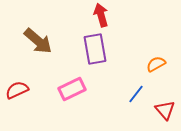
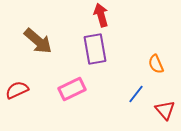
orange semicircle: rotated 84 degrees counterclockwise
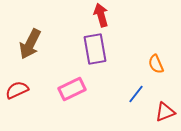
brown arrow: moved 8 px left, 3 px down; rotated 76 degrees clockwise
red triangle: moved 2 px down; rotated 50 degrees clockwise
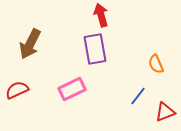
blue line: moved 2 px right, 2 px down
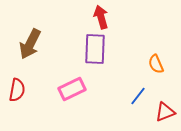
red arrow: moved 2 px down
purple rectangle: rotated 12 degrees clockwise
red semicircle: rotated 125 degrees clockwise
